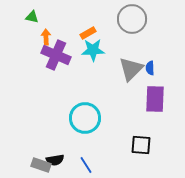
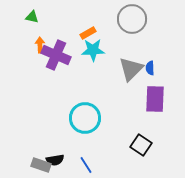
orange arrow: moved 6 px left, 8 px down
black square: rotated 30 degrees clockwise
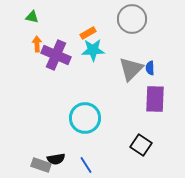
orange arrow: moved 3 px left, 1 px up
black semicircle: moved 1 px right, 1 px up
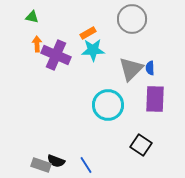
cyan circle: moved 23 px right, 13 px up
black semicircle: moved 2 px down; rotated 30 degrees clockwise
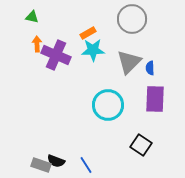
gray triangle: moved 2 px left, 7 px up
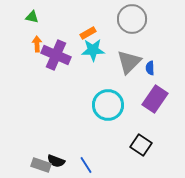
purple rectangle: rotated 32 degrees clockwise
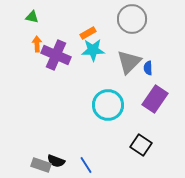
blue semicircle: moved 2 px left
